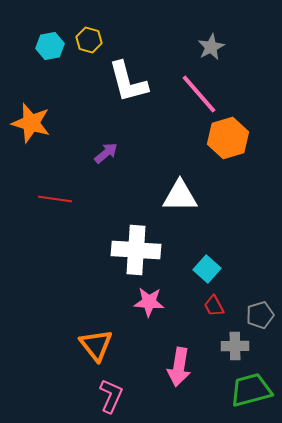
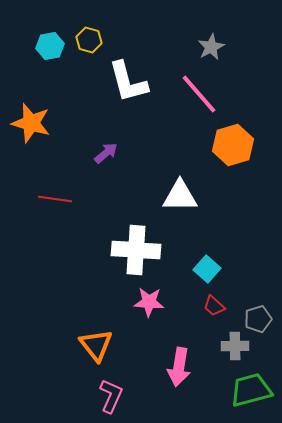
orange hexagon: moved 5 px right, 7 px down
red trapezoid: rotated 20 degrees counterclockwise
gray pentagon: moved 2 px left, 4 px down
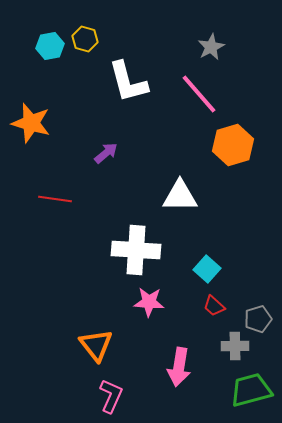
yellow hexagon: moved 4 px left, 1 px up
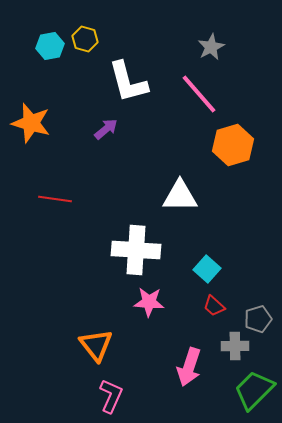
purple arrow: moved 24 px up
pink arrow: moved 10 px right; rotated 9 degrees clockwise
green trapezoid: moved 3 px right; rotated 30 degrees counterclockwise
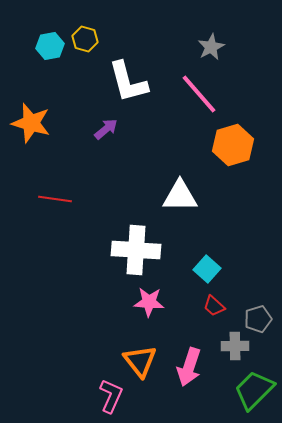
orange triangle: moved 44 px right, 16 px down
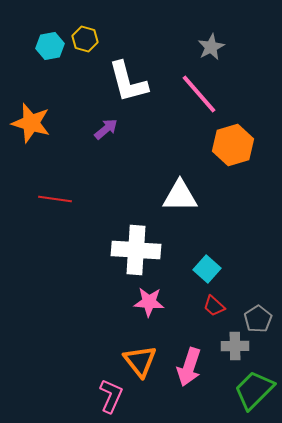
gray pentagon: rotated 16 degrees counterclockwise
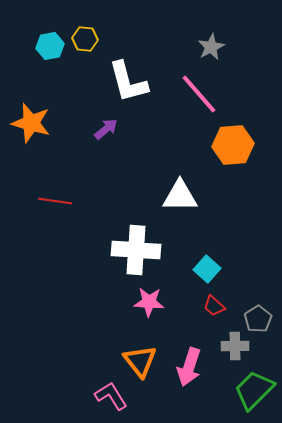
yellow hexagon: rotated 10 degrees counterclockwise
orange hexagon: rotated 12 degrees clockwise
red line: moved 2 px down
pink L-shape: rotated 56 degrees counterclockwise
